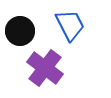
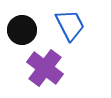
black circle: moved 2 px right, 1 px up
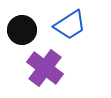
blue trapezoid: rotated 84 degrees clockwise
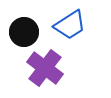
black circle: moved 2 px right, 2 px down
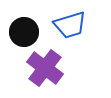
blue trapezoid: rotated 16 degrees clockwise
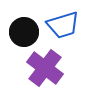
blue trapezoid: moved 7 px left
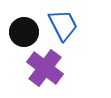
blue trapezoid: rotated 100 degrees counterclockwise
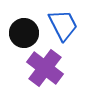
black circle: moved 1 px down
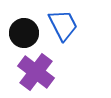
purple cross: moved 9 px left, 4 px down
